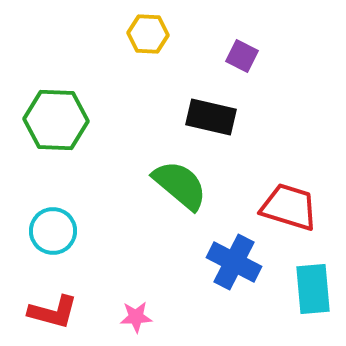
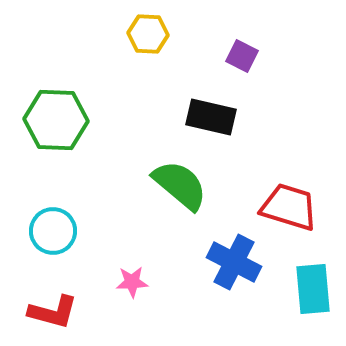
pink star: moved 4 px left, 35 px up
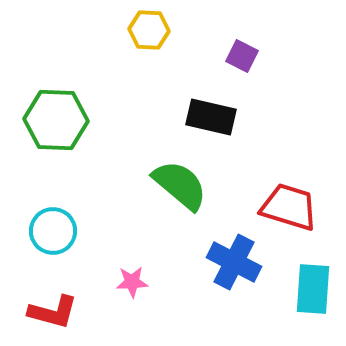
yellow hexagon: moved 1 px right, 4 px up
cyan rectangle: rotated 9 degrees clockwise
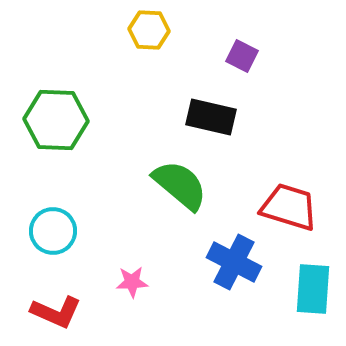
red L-shape: moved 3 px right; rotated 9 degrees clockwise
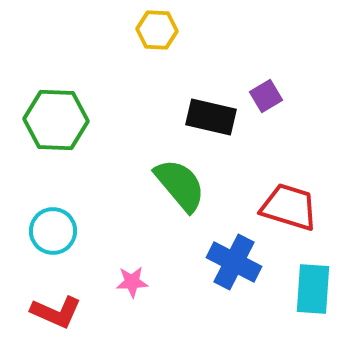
yellow hexagon: moved 8 px right
purple square: moved 24 px right, 40 px down; rotated 32 degrees clockwise
green semicircle: rotated 10 degrees clockwise
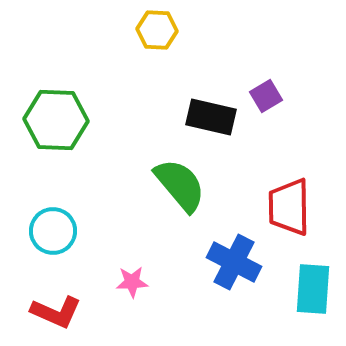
red trapezoid: rotated 108 degrees counterclockwise
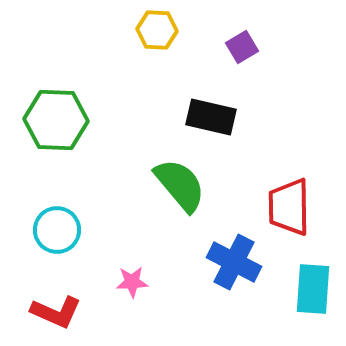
purple square: moved 24 px left, 49 px up
cyan circle: moved 4 px right, 1 px up
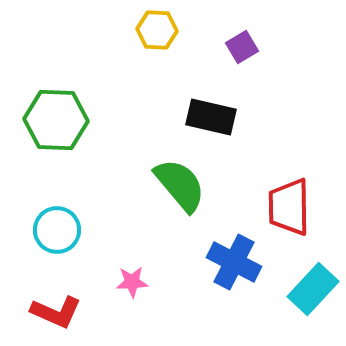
cyan rectangle: rotated 39 degrees clockwise
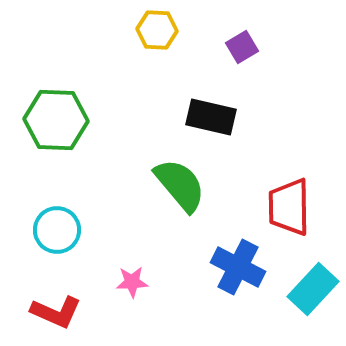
blue cross: moved 4 px right, 5 px down
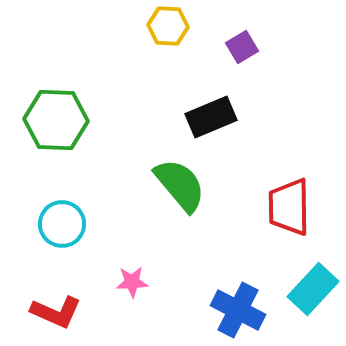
yellow hexagon: moved 11 px right, 4 px up
black rectangle: rotated 36 degrees counterclockwise
cyan circle: moved 5 px right, 6 px up
blue cross: moved 43 px down
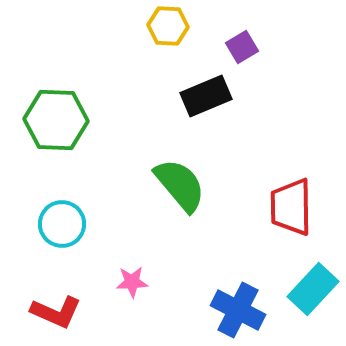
black rectangle: moved 5 px left, 21 px up
red trapezoid: moved 2 px right
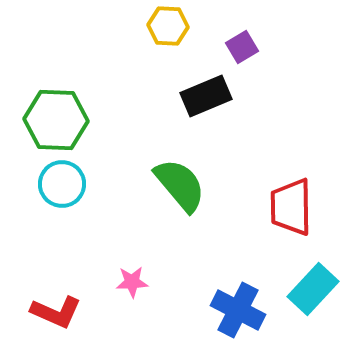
cyan circle: moved 40 px up
